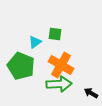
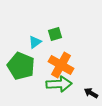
green square: rotated 24 degrees counterclockwise
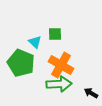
green square: rotated 16 degrees clockwise
cyan triangle: rotated 40 degrees counterclockwise
green pentagon: moved 3 px up
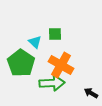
green pentagon: rotated 12 degrees clockwise
green arrow: moved 7 px left, 1 px up
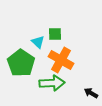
cyan triangle: moved 3 px right
orange cross: moved 5 px up
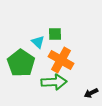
green arrow: moved 2 px right, 1 px up
black arrow: rotated 56 degrees counterclockwise
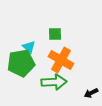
cyan triangle: moved 9 px left, 5 px down
green pentagon: rotated 28 degrees clockwise
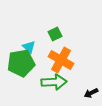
green square: rotated 24 degrees counterclockwise
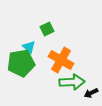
green square: moved 8 px left, 5 px up
green arrow: moved 18 px right
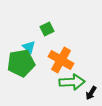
black arrow: rotated 32 degrees counterclockwise
